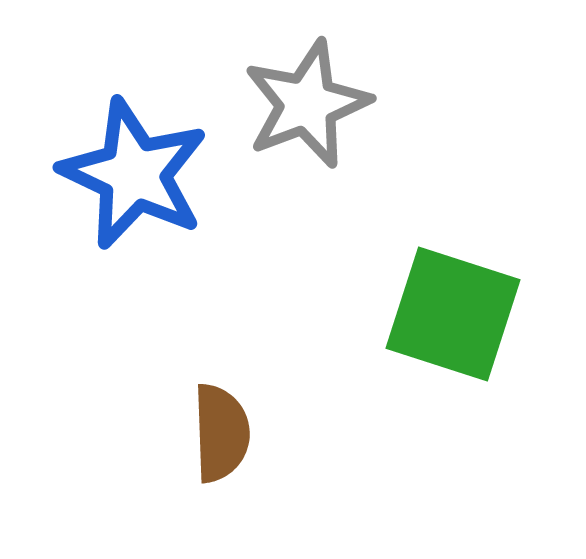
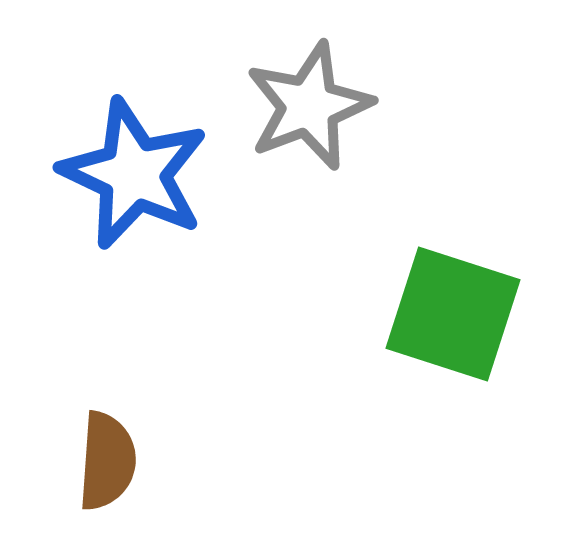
gray star: moved 2 px right, 2 px down
brown semicircle: moved 114 px left, 28 px down; rotated 6 degrees clockwise
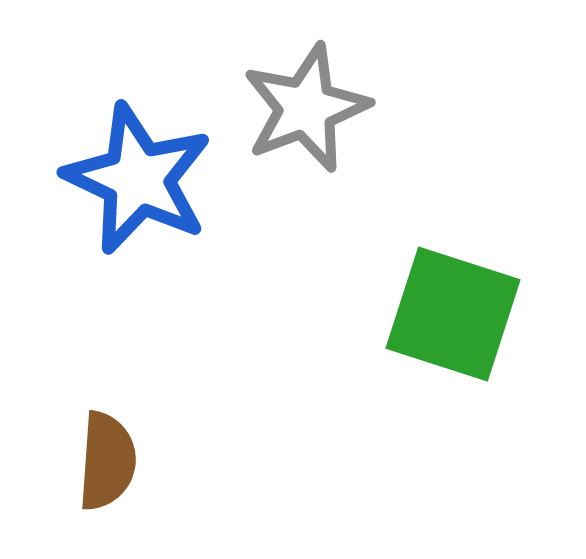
gray star: moved 3 px left, 2 px down
blue star: moved 4 px right, 5 px down
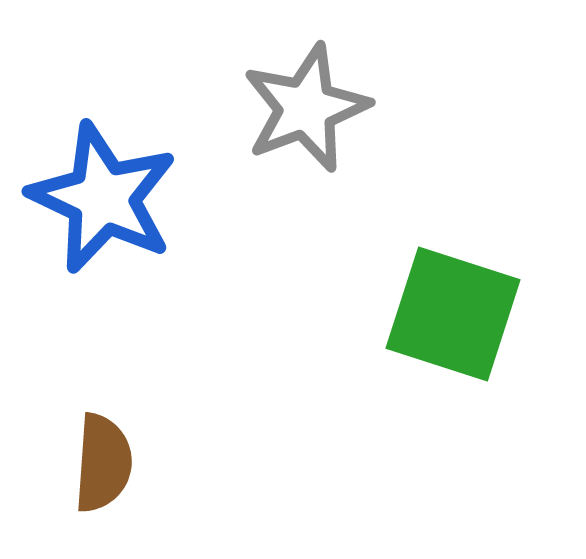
blue star: moved 35 px left, 19 px down
brown semicircle: moved 4 px left, 2 px down
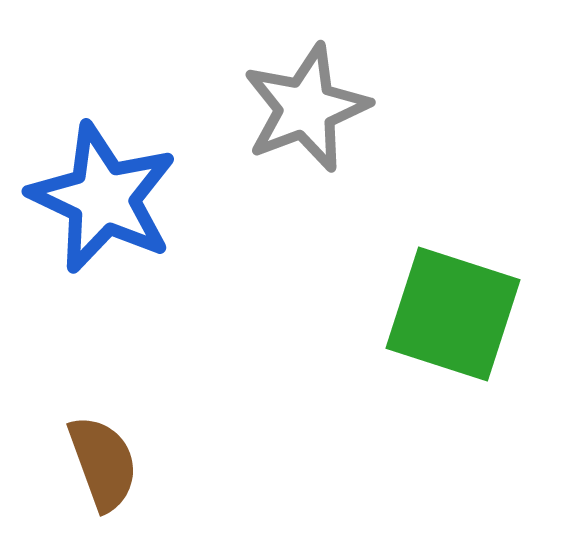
brown semicircle: rotated 24 degrees counterclockwise
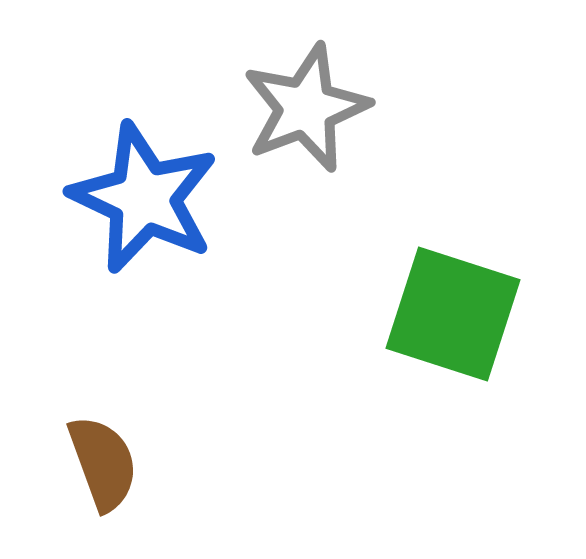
blue star: moved 41 px right
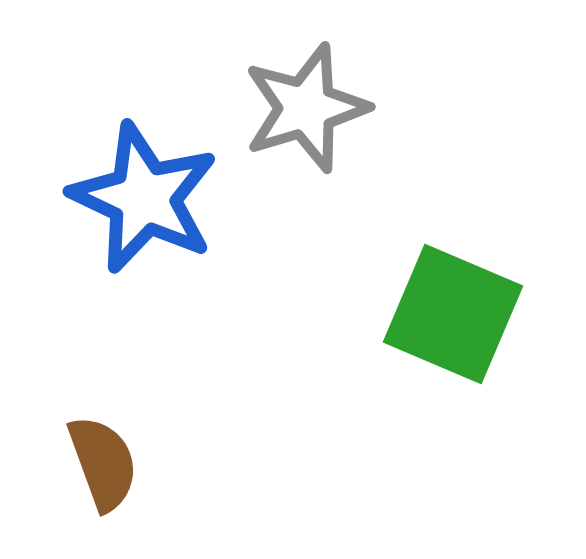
gray star: rotated 4 degrees clockwise
green square: rotated 5 degrees clockwise
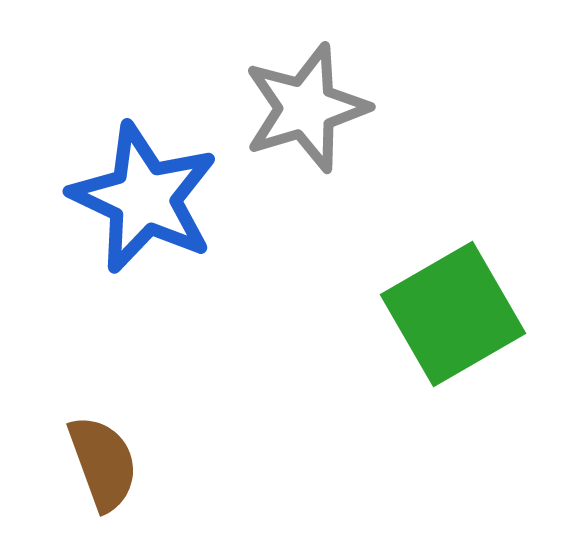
green square: rotated 37 degrees clockwise
